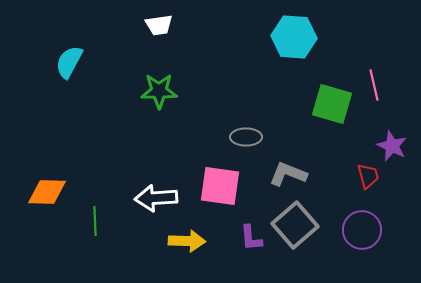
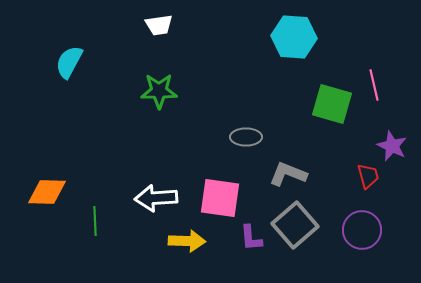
pink square: moved 12 px down
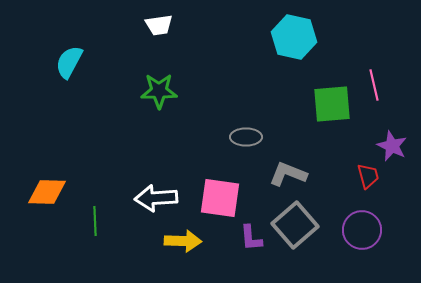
cyan hexagon: rotated 9 degrees clockwise
green square: rotated 21 degrees counterclockwise
yellow arrow: moved 4 px left
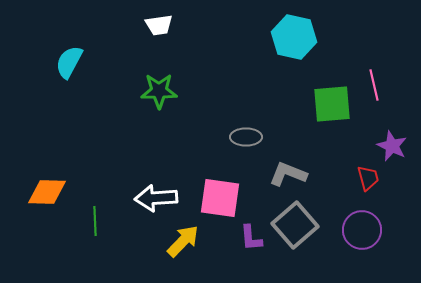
red trapezoid: moved 2 px down
yellow arrow: rotated 48 degrees counterclockwise
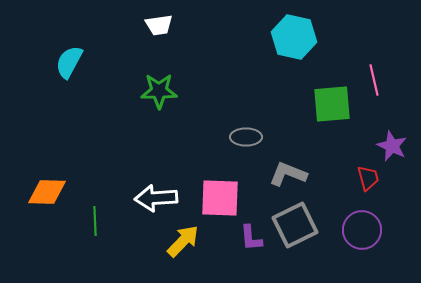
pink line: moved 5 px up
pink square: rotated 6 degrees counterclockwise
gray square: rotated 15 degrees clockwise
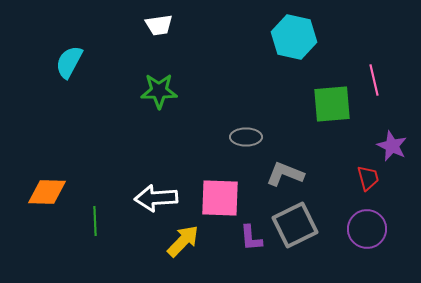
gray L-shape: moved 3 px left
purple circle: moved 5 px right, 1 px up
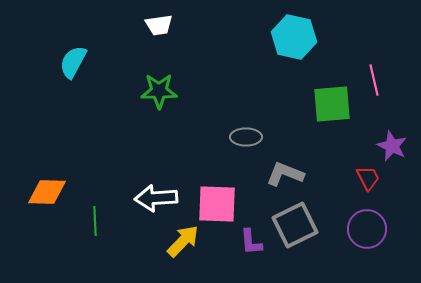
cyan semicircle: moved 4 px right
red trapezoid: rotated 12 degrees counterclockwise
pink square: moved 3 px left, 6 px down
purple L-shape: moved 4 px down
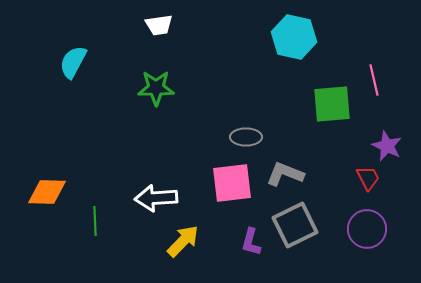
green star: moved 3 px left, 3 px up
purple star: moved 5 px left
pink square: moved 15 px right, 21 px up; rotated 9 degrees counterclockwise
purple L-shape: rotated 20 degrees clockwise
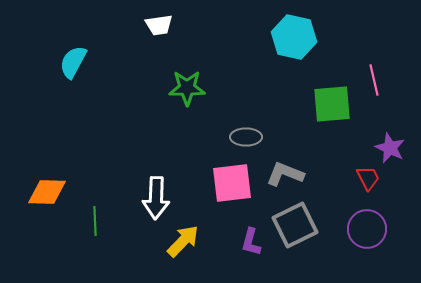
green star: moved 31 px right
purple star: moved 3 px right, 2 px down
white arrow: rotated 84 degrees counterclockwise
